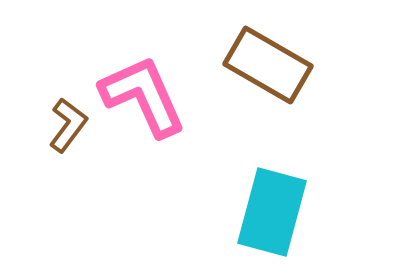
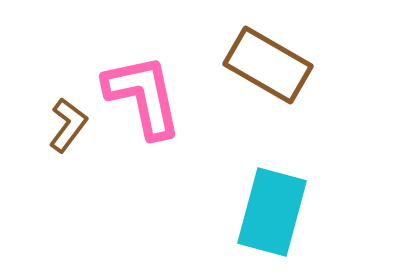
pink L-shape: rotated 12 degrees clockwise
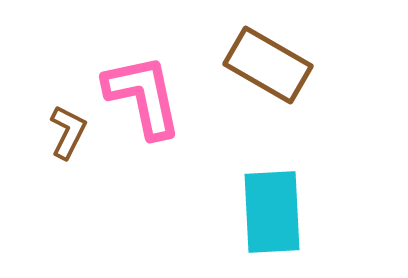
brown L-shape: moved 7 px down; rotated 10 degrees counterclockwise
cyan rectangle: rotated 18 degrees counterclockwise
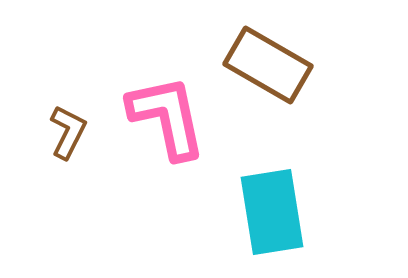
pink L-shape: moved 24 px right, 21 px down
cyan rectangle: rotated 6 degrees counterclockwise
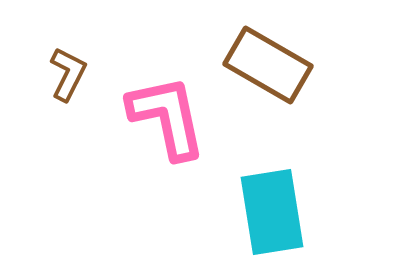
brown L-shape: moved 58 px up
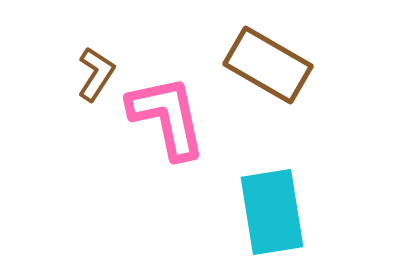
brown L-shape: moved 28 px right; rotated 6 degrees clockwise
